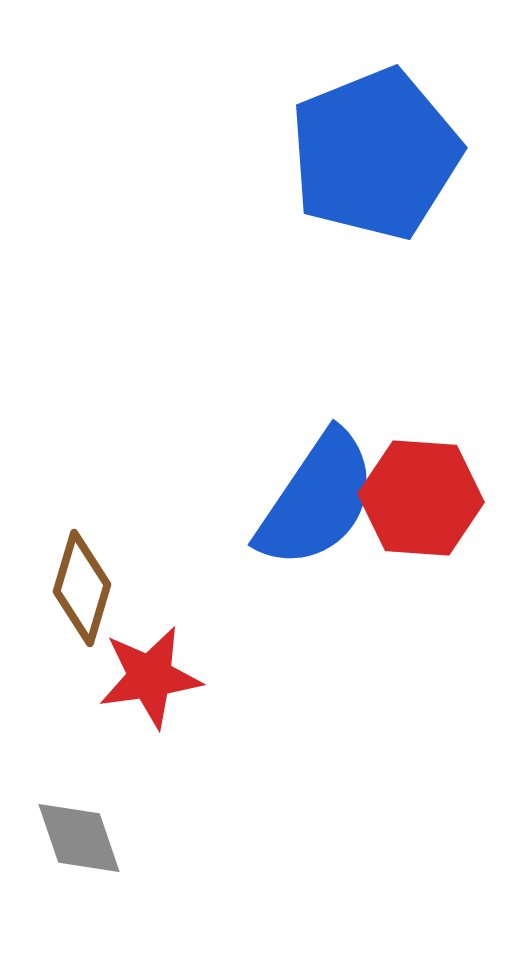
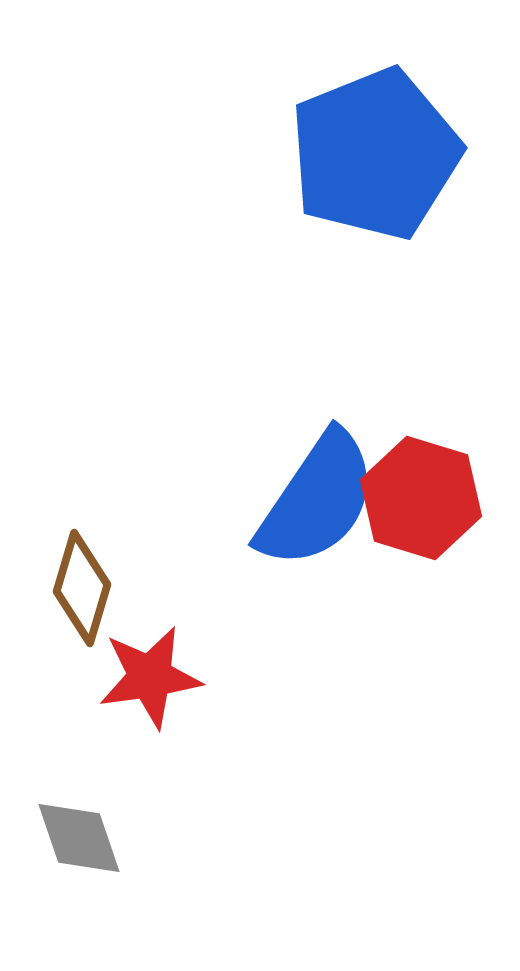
red hexagon: rotated 13 degrees clockwise
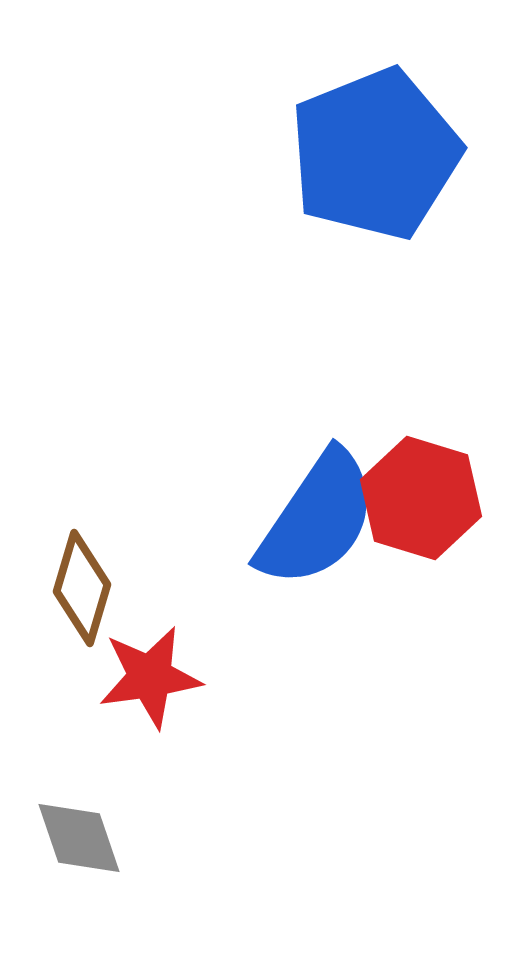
blue semicircle: moved 19 px down
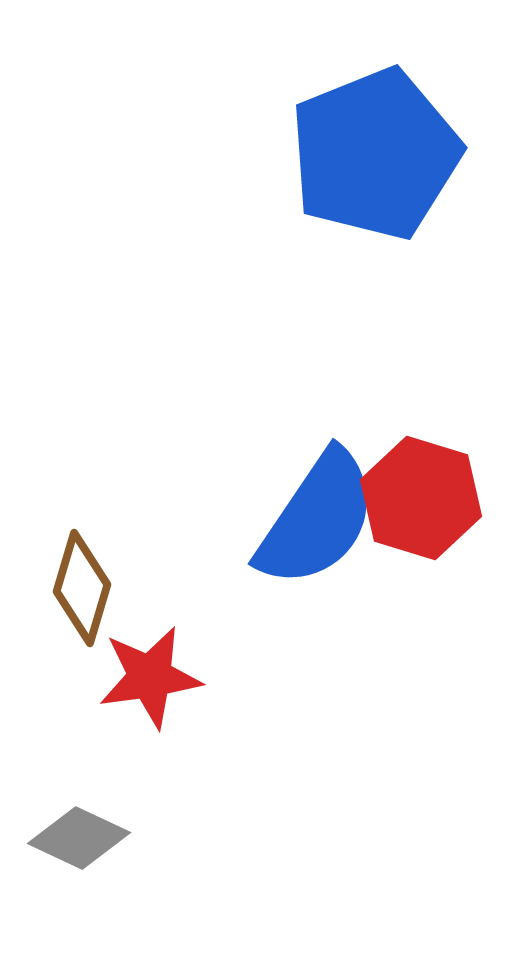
gray diamond: rotated 46 degrees counterclockwise
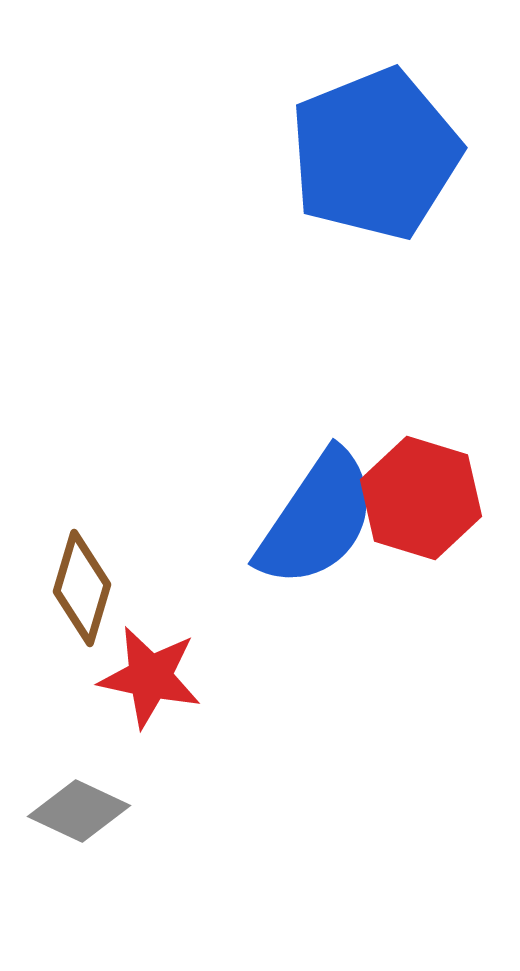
red star: rotated 20 degrees clockwise
gray diamond: moved 27 px up
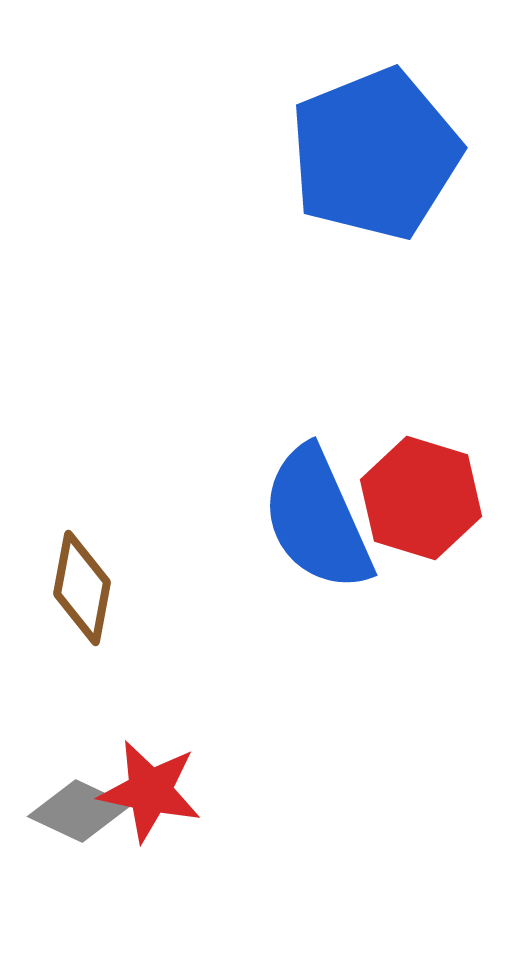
blue semicircle: rotated 122 degrees clockwise
brown diamond: rotated 6 degrees counterclockwise
red star: moved 114 px down
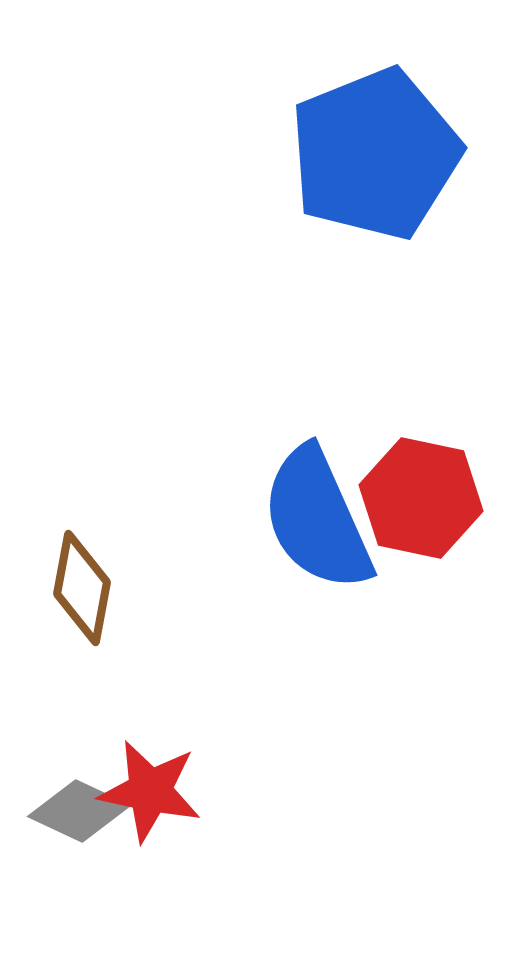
red hexagon: rotated 5 degrees counterclockwise
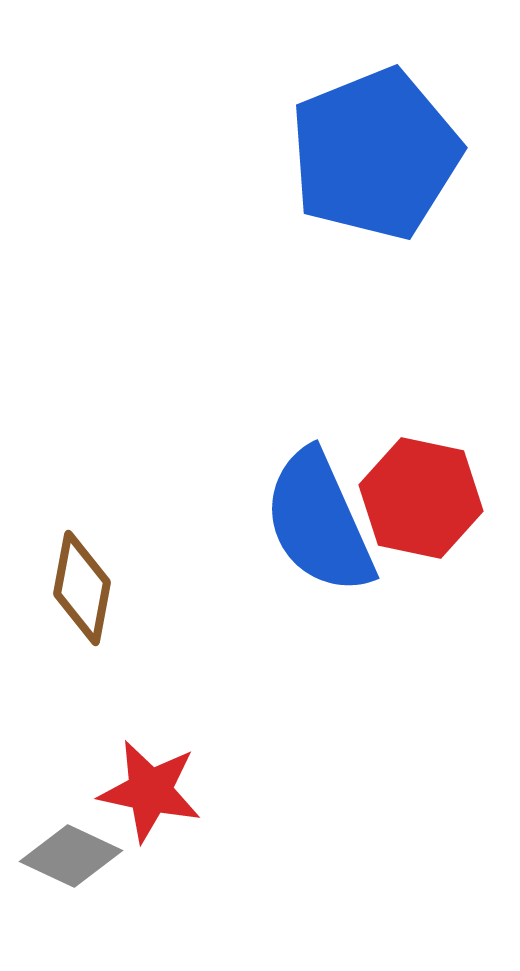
blue semicircle: moved 2 px right, 3 px down
gray diamond: moved 8 px left, 45 px down
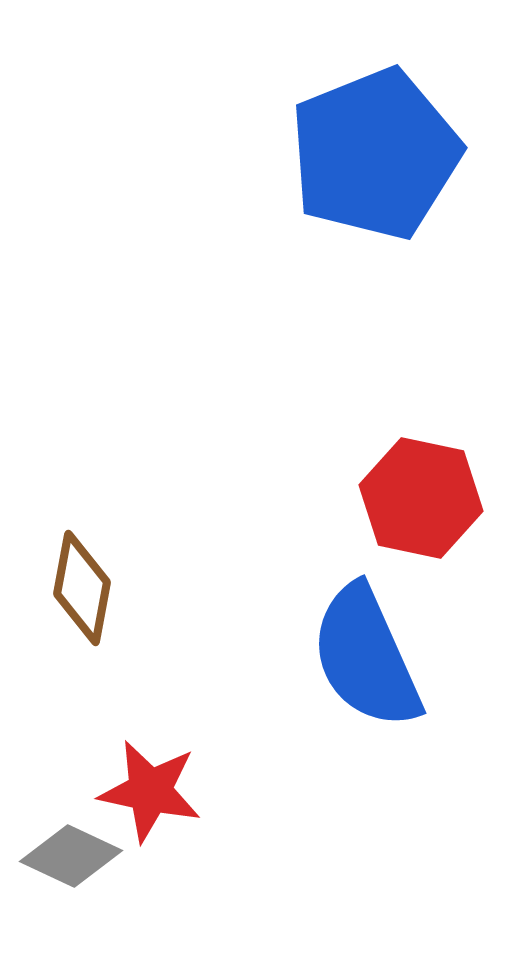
blue semicircle: moved 47 px right, 135 px down
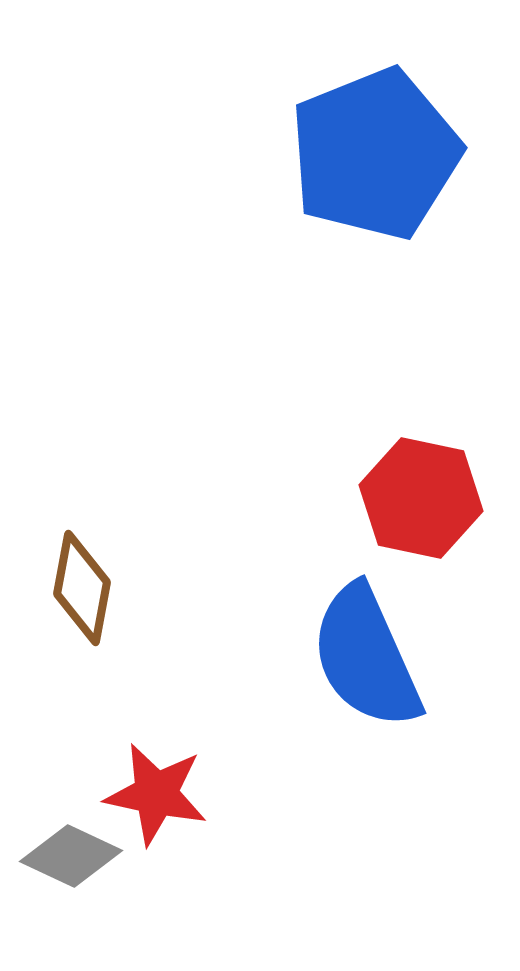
red star: moved 6 px right, 3 px down
